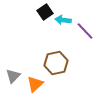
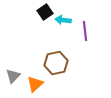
purple line: rotated 36 degrees clockwise
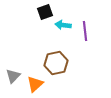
black square: rotated 14 degrees clockwise
cyan arrow: moved 5 px down
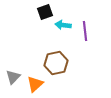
gray triangle: moved 1 px down
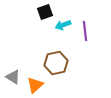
cyan arrow: rotated 28 degrees counterclockwise
gray triangle: rotated 42 degrees counterclockwise
orange triangle: moved 1 px down
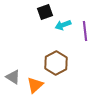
brown hexagon: rotated 15 degrees counterclockwise
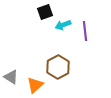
brown hexagon: moved 2 px right, 4 px down
gray triangle: moved 2 px left
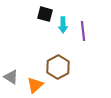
black square: moved 2 px down; rotated 35 degrees clockwise
cyan arrow: rotated 70 degrees counterclockwise
purple line: moved 2 px left
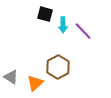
purple line: rotated 36 degrees counterclockwise
orange triangle: moved 2 px up
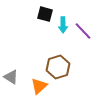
brown hexagon: rotated 10 degrees clockwise
orange triangle: moved 4 px right, 3 px down
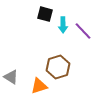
orange triangle: rotated 24 degrees clockwise
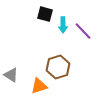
gray triangle: moved 2 px up
